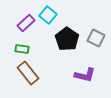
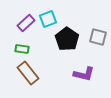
cyan square: moved 4 px down; rotated 30 degrees clockwise
gray square: moved 2 px right, 1 px up; rotated 12 degrees counterclockwise
purple L-shape: moved 1 px left, 1 px up
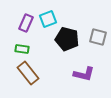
purple rectangle: rotated 24 degrees counterclockwise
black pentagon: rotated 20 degrees counterclockwise
